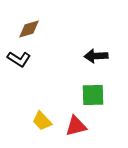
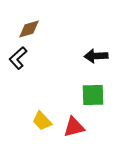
black L-shape: moved 1 px left, 1 px up; rotated 105 degrees clockwise
red triangle: moved 2 px left, 1 px down
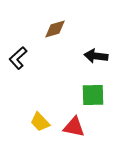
brown diamond: moved 26 px right
black arrow: rotated 10 degrees clockwise
yellow trapezoid: moved 2 px left, 1 px down
red triangle: rotated 25 degrees clockwise
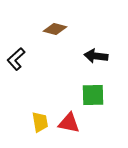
brown diamond: rotated 30 degrees clockwise
black L-shape: moved 2 px left, 1 px down
yellow trapezoid: rotated 145 degrees counterclockwise
red triangle: moved 5 px left, 4 px up
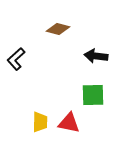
brown diamond: moved 3 px right
yellow trapezoid: rotated 10 degrees clockwise
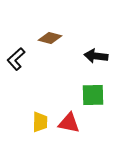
brown diamond: moved 8 px left, 9 px down
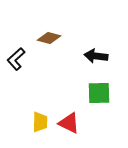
brown diamond: moved 1 px left
green square: moved 6 px right, 2 px up
red triangle: rotated 15 degrees clockwise
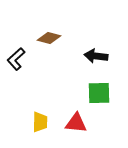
red triangle: moved 7 px right; rotated 20 degrees counterclockwise
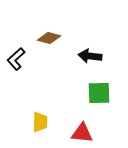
black arrow: moved 6 px left
red triangle: moved 6 px right, 10 px down
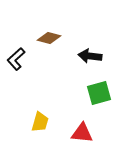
green square: rotated 15 degrees counterclockwise
yellow trapezoid: rotated 15 degrees clockwise
